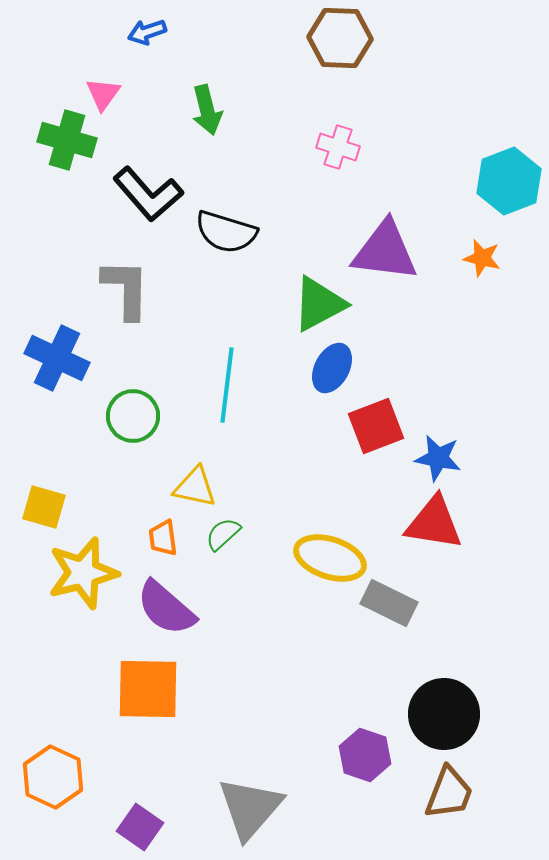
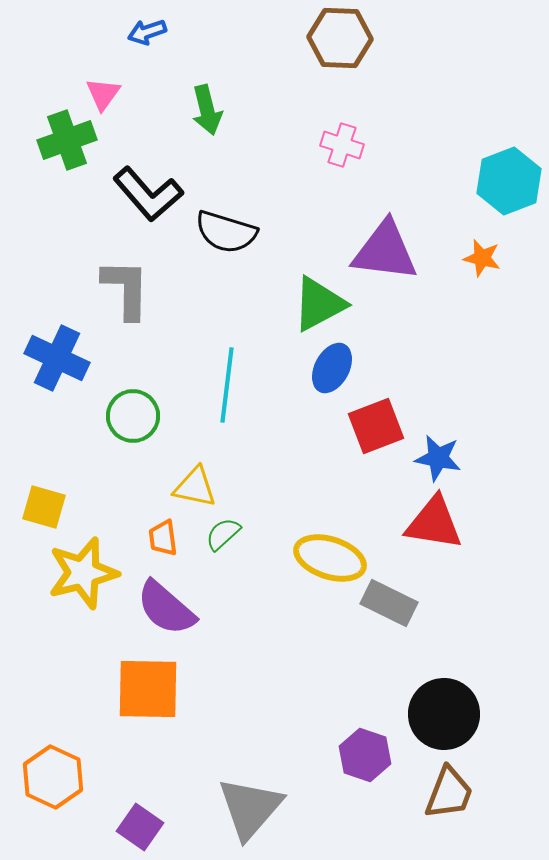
green cross: rotated 36 degrees counterclockwise
pink cross: moved 4 px right, 2 px up
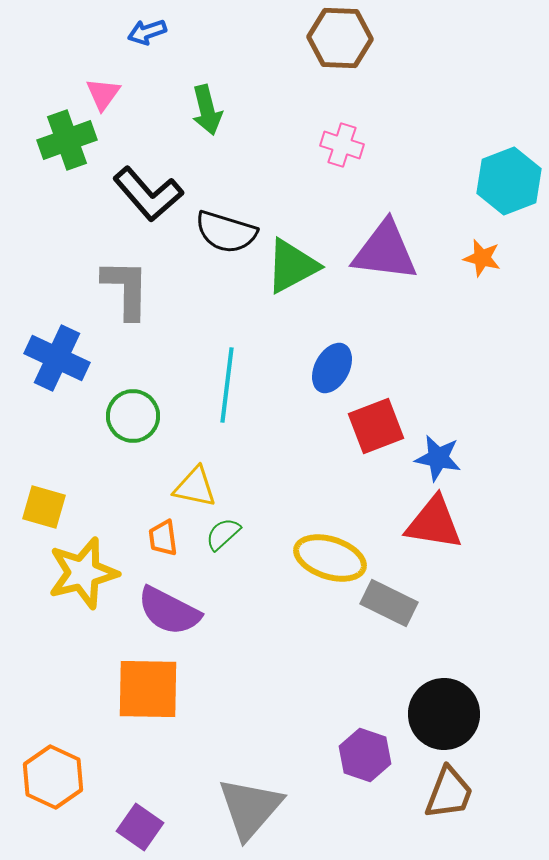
green triangle: moved 27 px left, 38 px up
purple semicircle: moved 3 px right, 3 px down; rotated 14 degrees counterclockwise
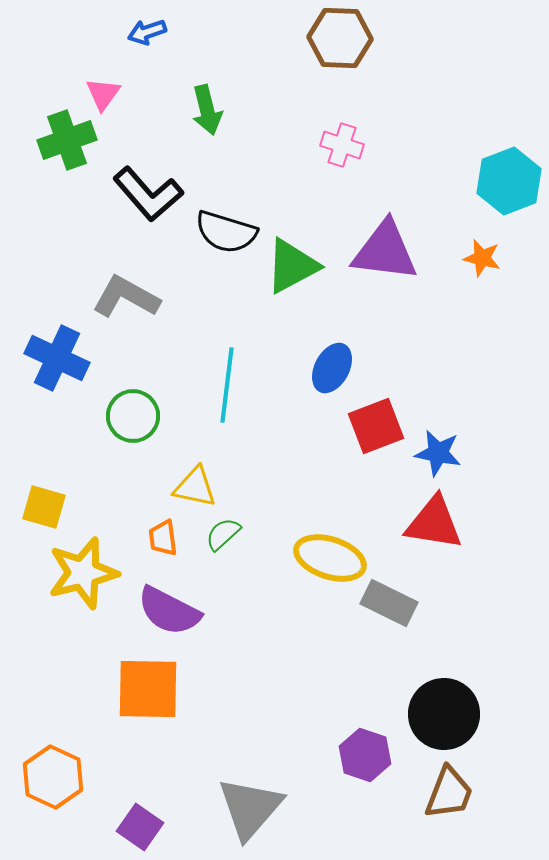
gray L-shape: moved 8 px down; rotated 62 degrees counterclockwise
blue star: moved 5 px up
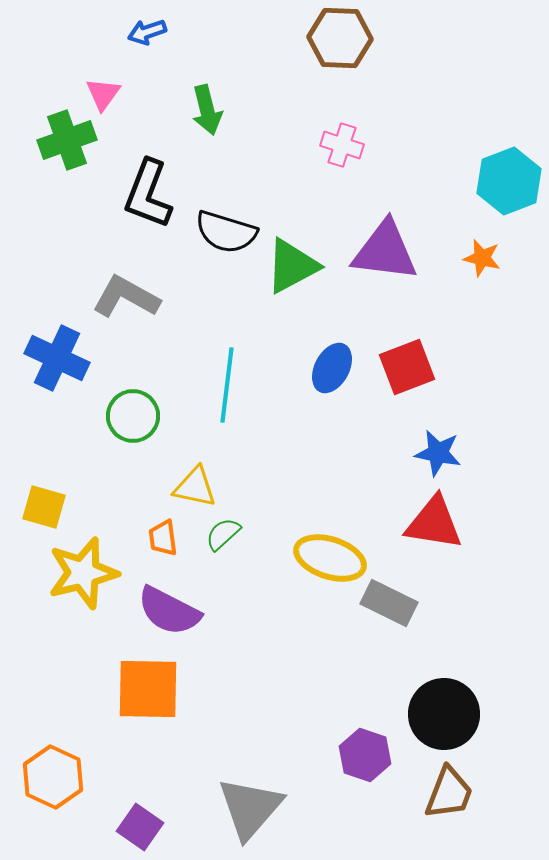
black L-shape: rotated 62 degrees clockwise
red square: moved 31 px right, 59 px up
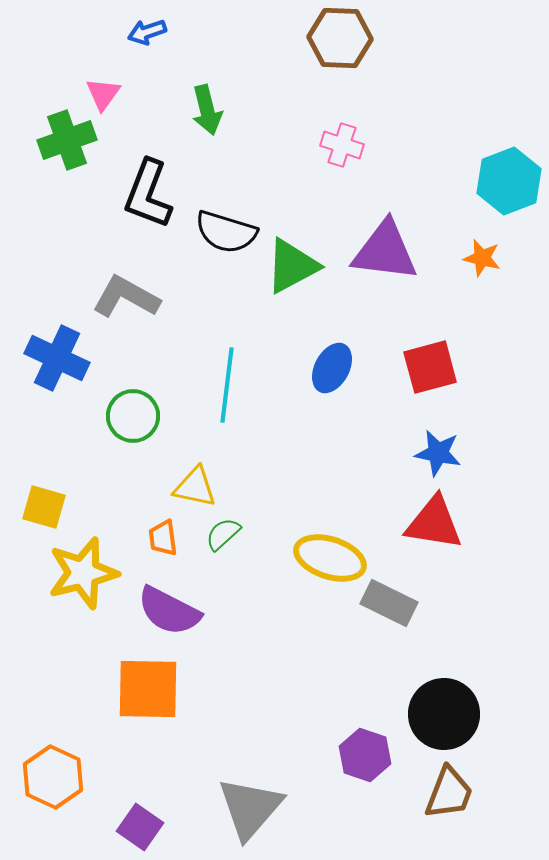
red square: moved 23 px right; rotated 6 degrees clockwise
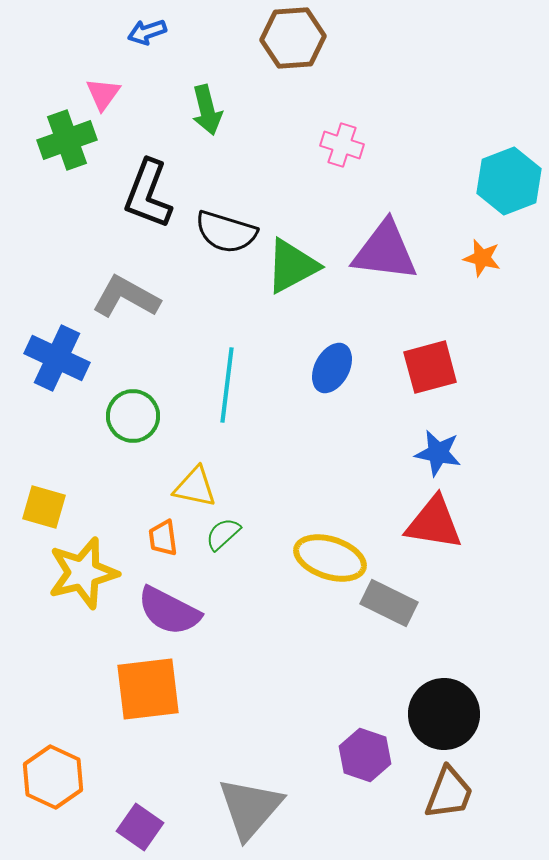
brown hexagon: moved 47 px left; rotated 6 degrees counterclockwise
orange square: rotated 8 degrees counterclockwise
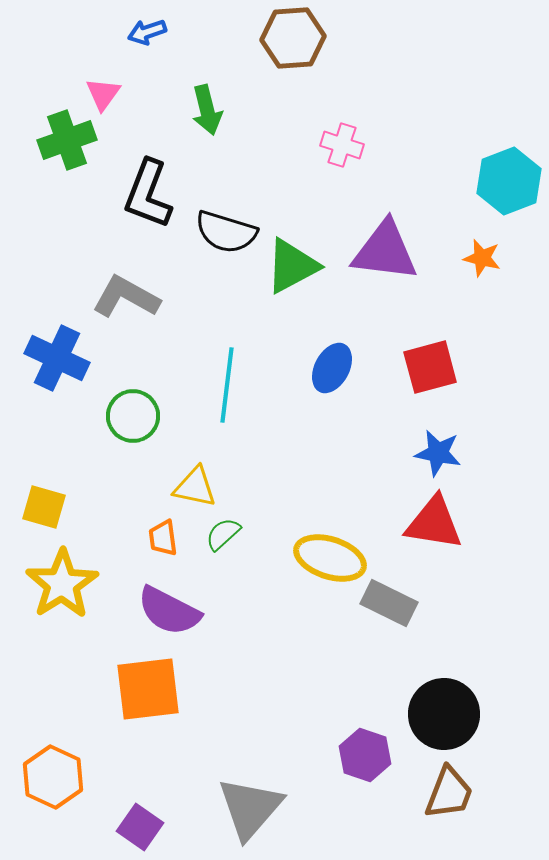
yellow star: moved 21 px left, 11 px down; rotated 18 degrees counterclockwise
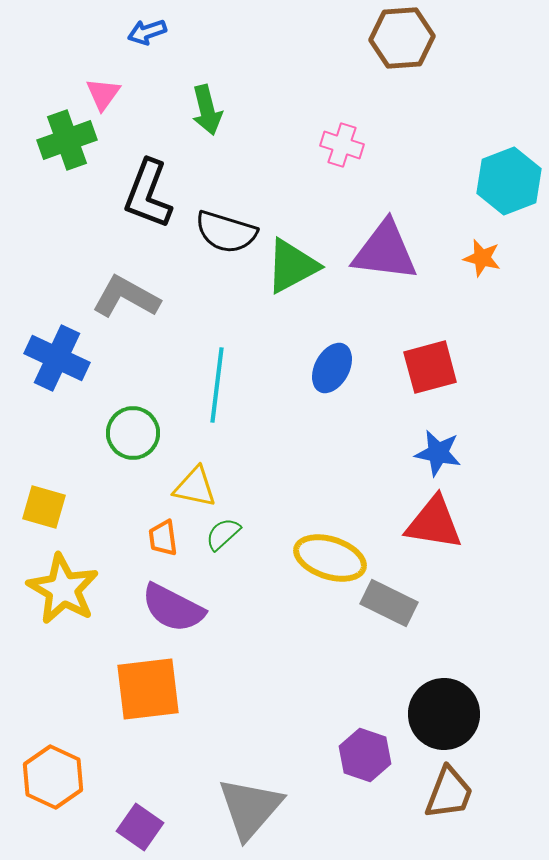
brown hexagon: moved 109 px right
cyan line: moved 10 px left
green circle: moved 17 px down
yellow star: moved 1 px right, 5 px down; rotated 10 degrees counterclockwise
purple semicircle: moved 4 px right, 3 px up
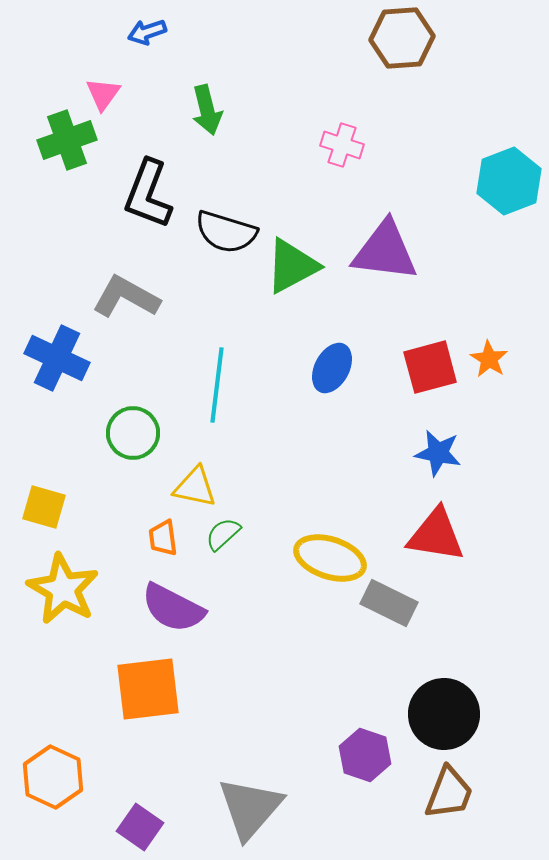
orange star: moved 7 px right, 101 px down; rotated 18 degrees clockwise
red triangle: moved 2 px right, 12 px down
